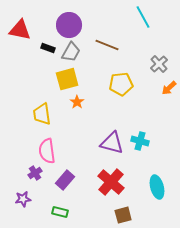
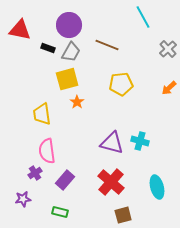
gray cross: moved 9 px right, 15 px up
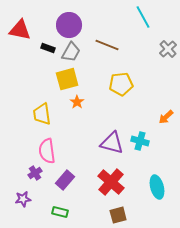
orange arrow: moved 3 px left, 29 px down
brown square: moved 5 px left
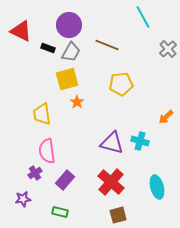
red triangle: moved 1 px right, 1 px down; rotated 15 degrees clockwise
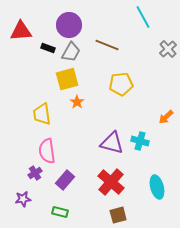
red triangle: rotated 30 degrees counterclockwise
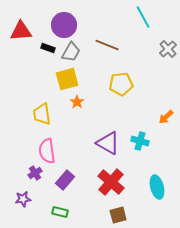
purple circle: moved 5 px left
purple triangle: moved 4 px left; rotated 15 degrees clockwise
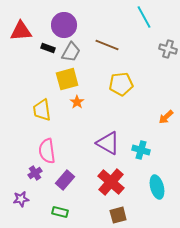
cyan line: moved 1 px right
gray cross: rotated 30 degrees counterclockwise
yellow trapezoid: moved 4 px up
cyan cross: moved 1 px right, 9 px down
purple star: moved 2 px left
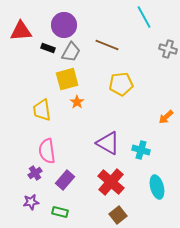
purple star: moved 10 px right, 3 px down
brown square: rotated 24 degrees counterclockwise
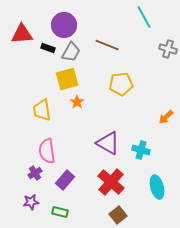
red triangle: moved 1 px right, 3 px down
